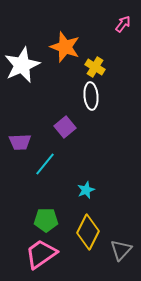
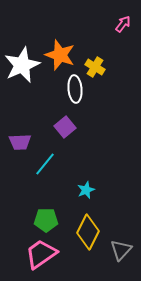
orange star: moved 5 px left, 8 px down
white ellipse: moved 16 px left, 7 px up
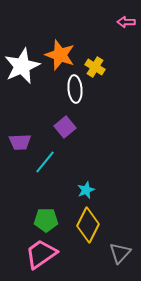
pink arrow: moved 3 px right, 2 px up; rotated 126 degrees counterclockwise
white star: moved 1 px down
cyan line: moved 2 px up
yellow diamond: moved 7 px up
gray triangle: moved 1 px left, 3 px down
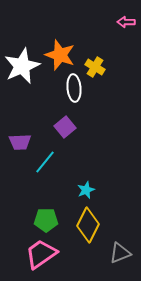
white ellipse: moved 1 px left, 1 px up
gray triangle: rotated 25 degrees clockwise
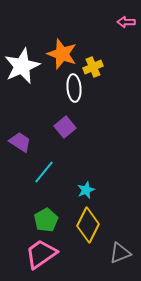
orange star: moved 2 px right, 1 px up
yellow cross: moved 2 px left; rotated 36 degrees clockwise
purple trapezoid: rotated 145 degrees counterclockwise
cyan line: moved 1 px left, 10 px down
green pentagon: rotated 30 degrees counterclockwise
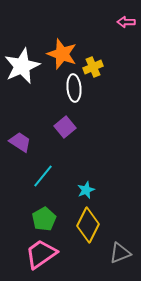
cyan line: moved 1 px left, 4 px down
green pentagon: moved 2 px left, 1 px up
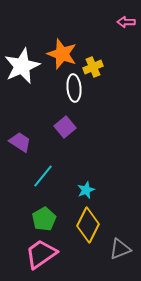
gray triangle: moved 4 px up
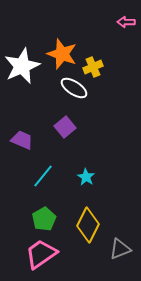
white ellipse: rotated 52 degrees counterclockwise
purple trapezoid: moved 2 px right, 2 px up; rotated 10 degrees counterclockwise
cyan star: moved 13 px up; rotated 18 degrees counterclockwise
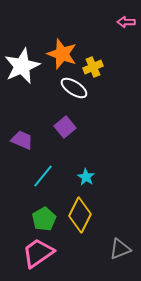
yellow diamond: moved 8 px left, 10 px up
pink trapezoid: moved 3 px left, 1 px up
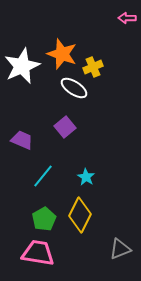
pink arrow: moved 1 px right, 4 px up
pink trapezoid: rotated 44 degrees clockwise
